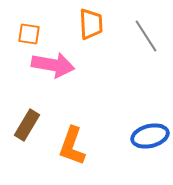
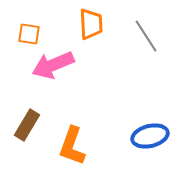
pink arrow: rotated 147 degrees clockwise
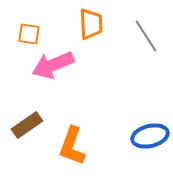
brown rectangle: rotated 24 degrees clockwise
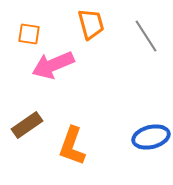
orange trapezoid: rotated 12 degrees counterclockwise
blue ellipse: moved 1 px right, 1 px down
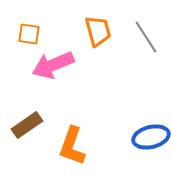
orange trapezoid: moved 7 px right, 7 px down
gray line: moved 1 px down
